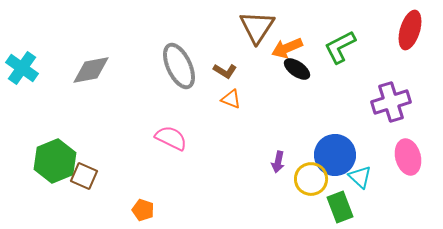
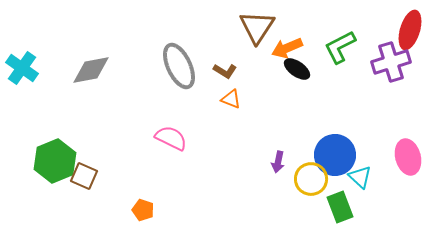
purple cross: moved 40 px up
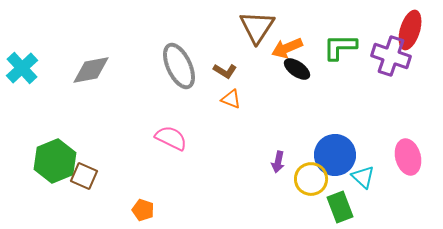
green L-shape: rotated 27 degrees clockwise
purple cross: moved 6 px up; rotated 36 degrees clockwise
cyan cross: rotated 12 degrees clockwise
cyan triangle: moved 3 px right
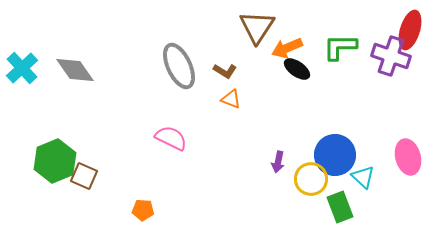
gray diamond: moved 16 px left; rotated 66 degrees clockwise
orange pentagon: rotated 15 degrees counterclockwise
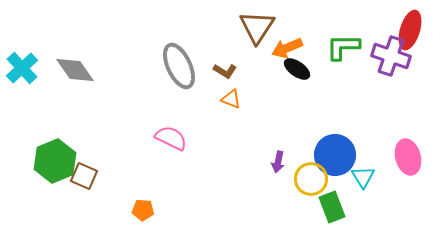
green L-shape: moved 3 px right
cyan triangle: rotated 15 degrees clockwise
green rectangle: moved 8 px left
